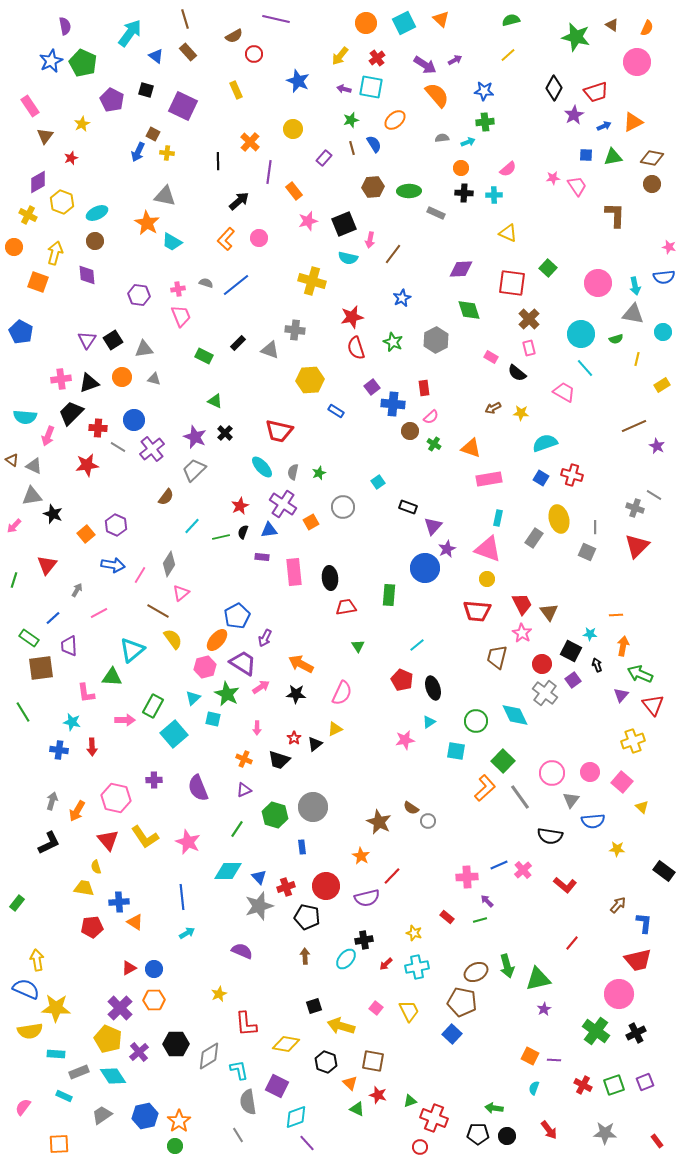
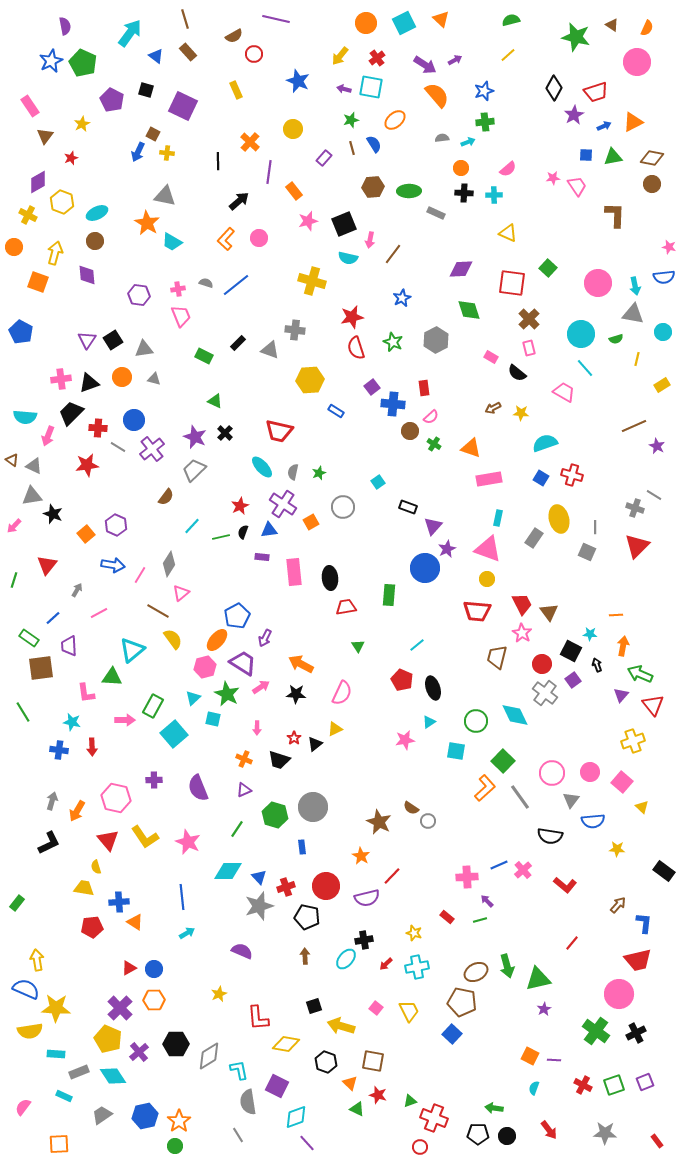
blue star at (484, 91): rotated 24 degrees counterclockwise
red L-shape at (246, 1024): moved 12 px right, 6 px up
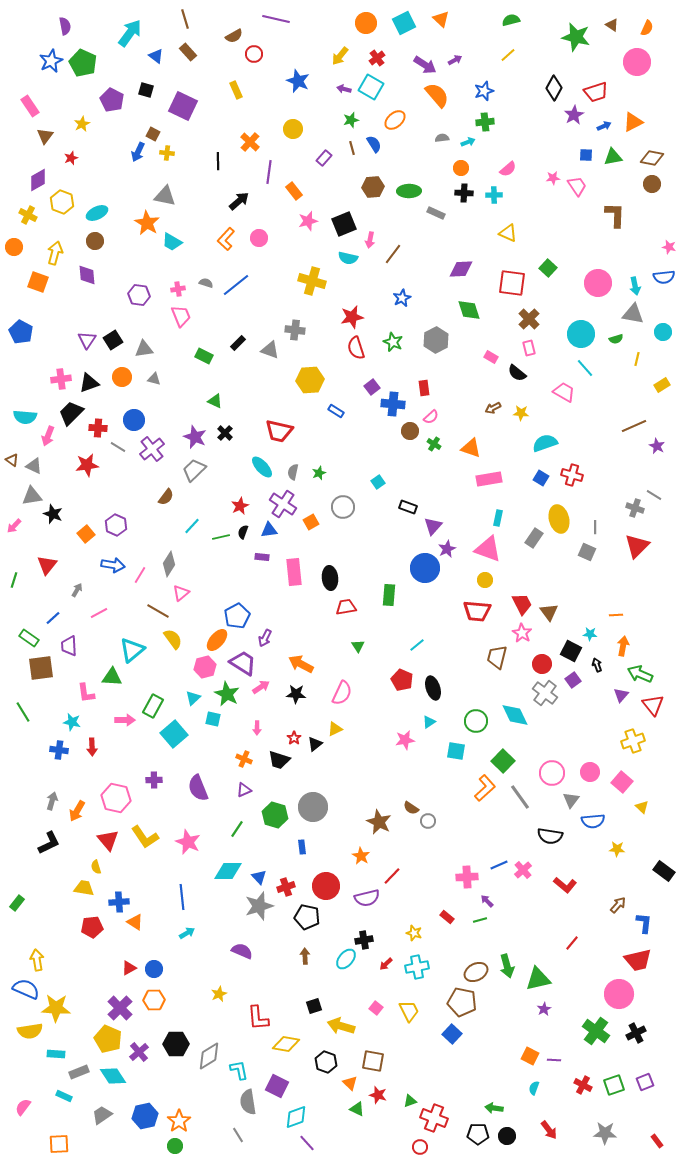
cyan square at (371, 87): rotated 20 degrees clockwise
purple diamond at (38, 182): moved 2 px up
yellow circle at (487, 579): moved 2 px left, 1 px down
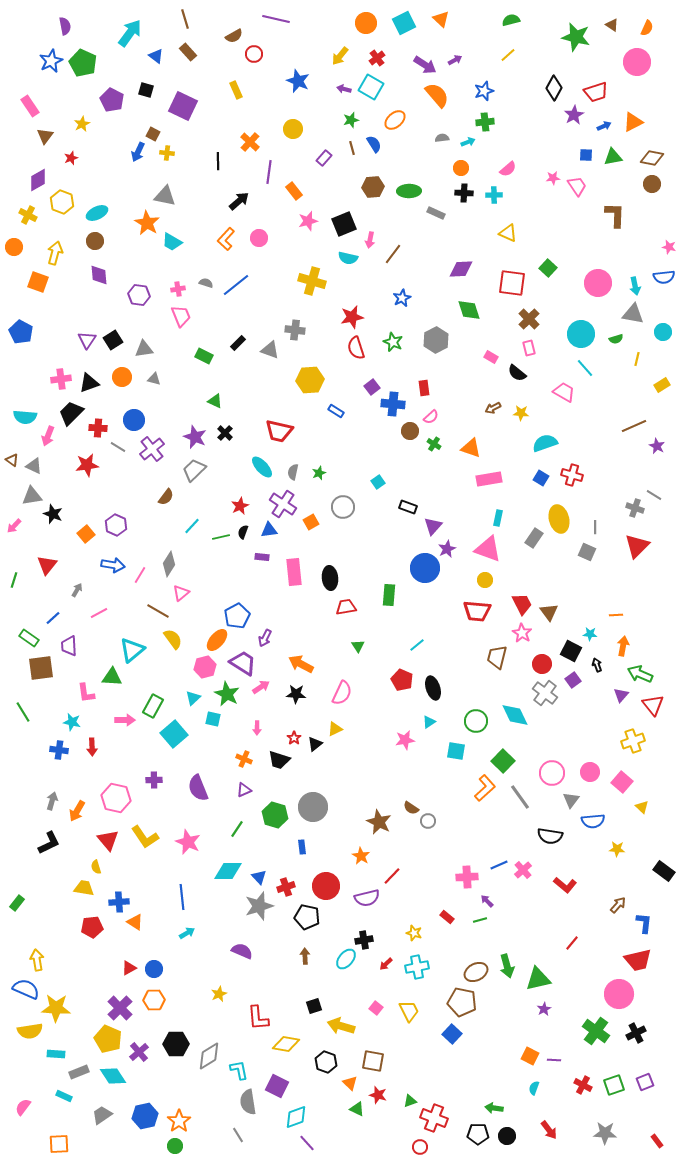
purple diamond at (87, 275): moved 12 px right
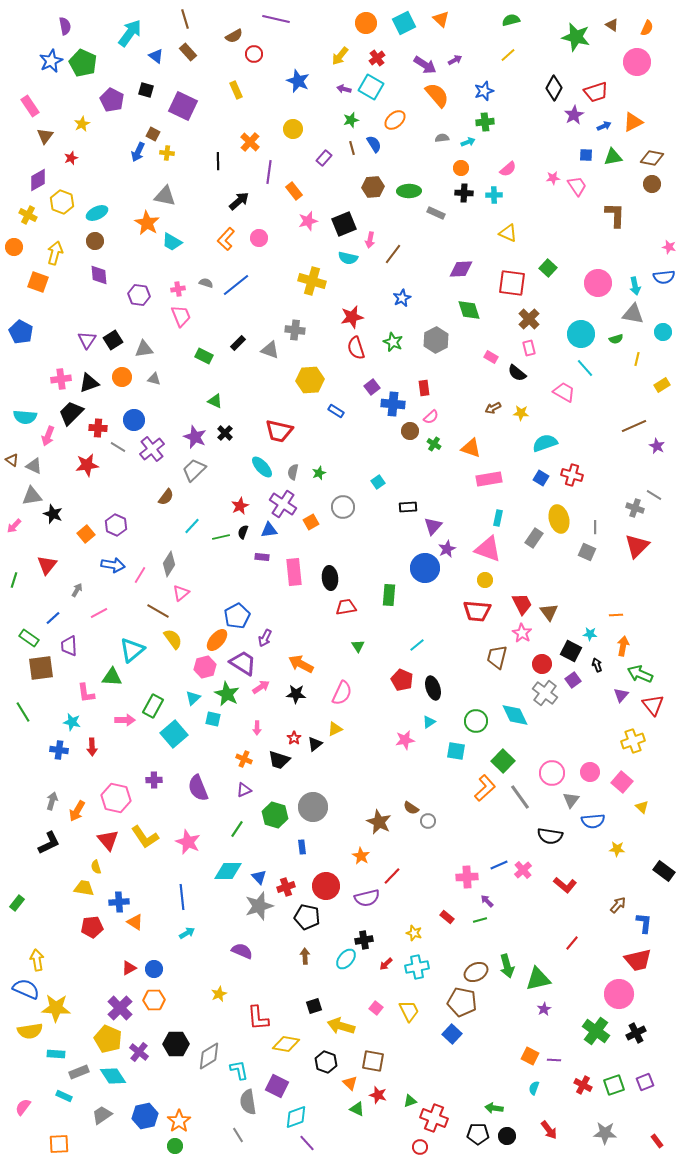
black rectangle at (408, 507): rotated 24 degrees counterclockwise
purple cross at (139, 1052): rotated 12 degrees counterclockwise
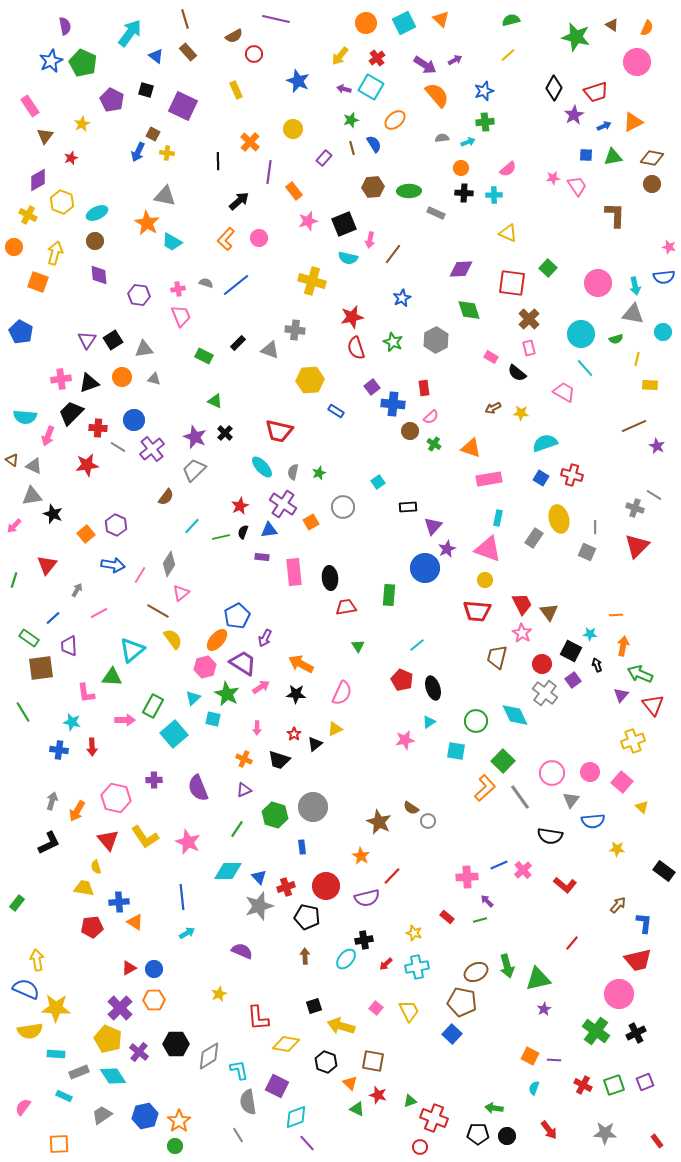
yellow rectangle at (662, 385): moved 12 px left; rotated 35 degrees clockwise
red star at (294, 738): moved 4 px up
